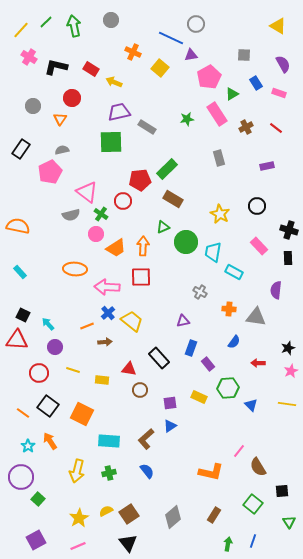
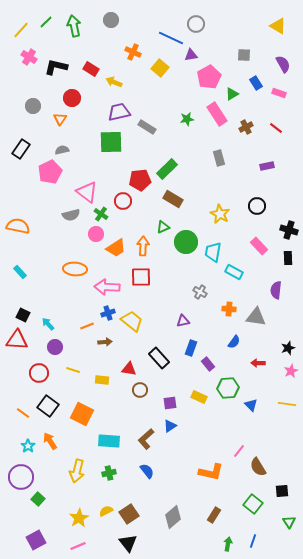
blue cross at (108, 313): rotated 24 degrees clockwise
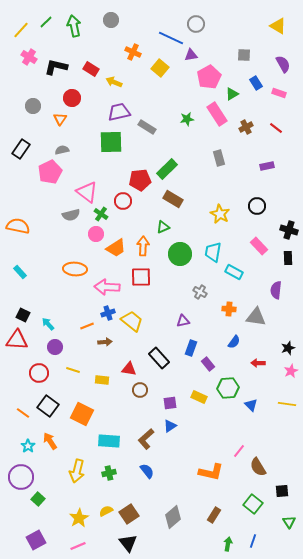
green circle at (186, 242): moved 6 px left, 12 px down
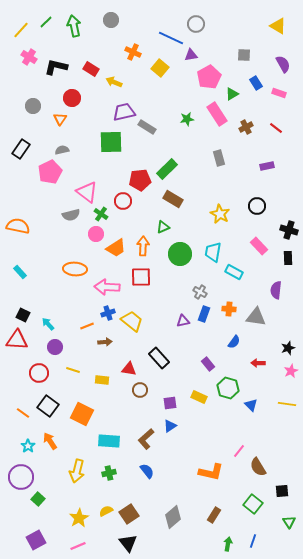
purple trapezoid at (119, 112): moved 5 px right
blue rectangle at (191, 348): moved 13 px right, 34 px up
green hexagon at (228, 388): rotated 20 degrees clockwise
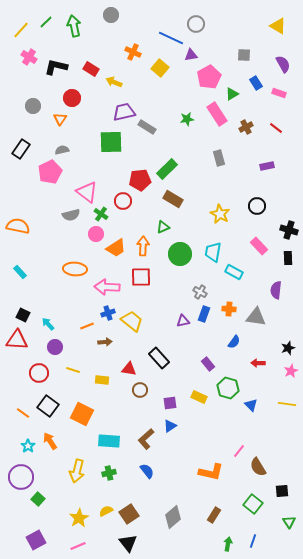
gray circle at (111, 20): moved 5 px up
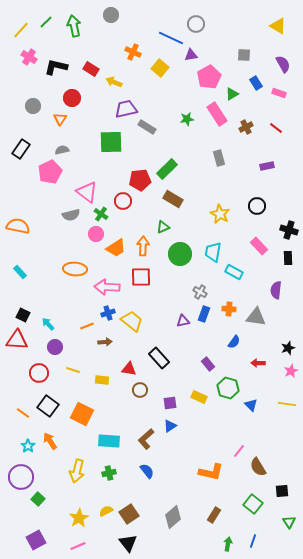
purple trapezoid at (124, 112): moved 2 px right, 3 px up
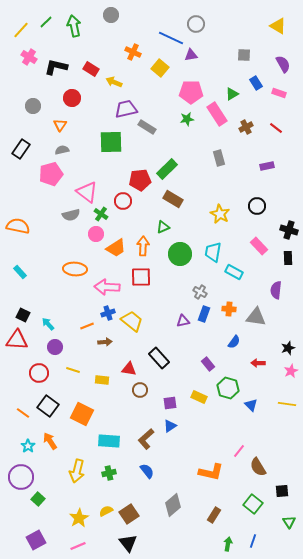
pink pentagon at (209, 77): moved 18 px left, 15 px down; rotated 30 degrees clockwise
orange triangle at (60, 119): moved 6 px down
pink pentagon at (50, 172): moved 1 px right, 2 px down; rotated 10 degrees clockwise
gray diamond at (173, 517): moved 12 px up
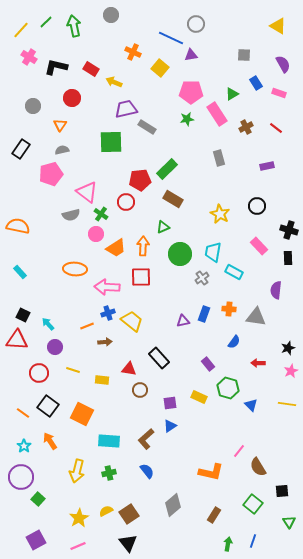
red circle at (123, 201): moved 3 px right, 1 px down
gray cross at (200, 292): moved 2 px right, 14 px up; rotated 24 degrees clockwise
cyan star at (28, 446): moved 4 px left
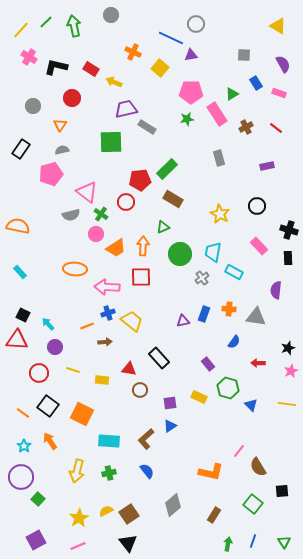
green triangle at (289, 522): moved 5 px left, 20 px down
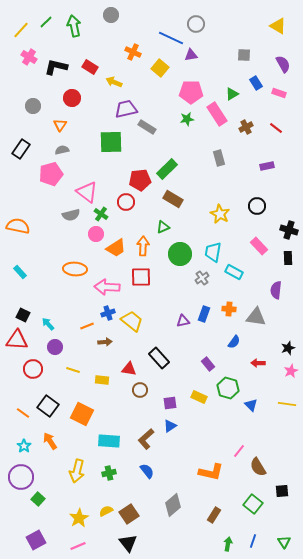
red rectangle at (91, 69): moved 1 px left, 2 px up
red circle at (39, 373): moved 6 px left, 4 px up
